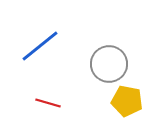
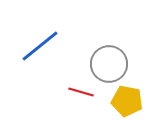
red line: moved 33 px right, 11 px up
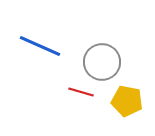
blue line: rotated 63 degrees clockwise
gray circle: moved 7 px left, 2 px up
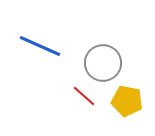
gray circle: moved 1 px right, 1 px down
red line: moved 3 px right, 4 px down; rotated 25 degrees clockwise
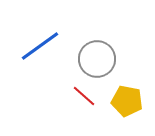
blue line: rotated 60 degrees counterclockwise
gray circle: moved 6 px left, 4 px up
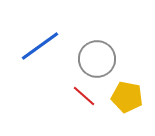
yellow pentagon: moved 4 px up
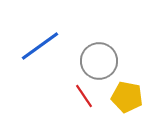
gray circle: moved 2 px right, 2 px down
red line: rotated 15 degrees clockwise
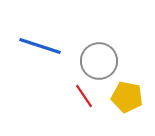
blue line: rotated 54 degrees clockwise
